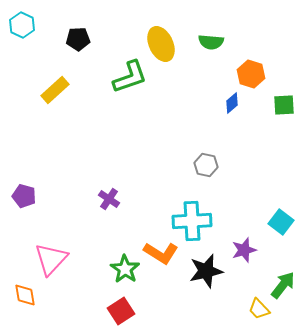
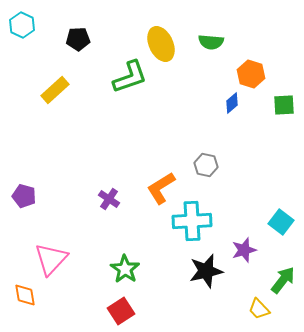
orange L-shape: moved 65 px up; rotated 116 degrees clockwise
green arrow: moved 5 px up
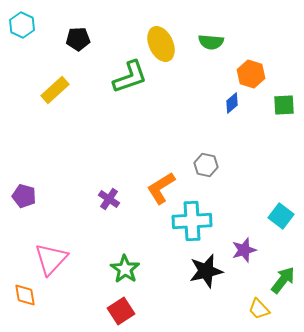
cyan square: moved 6 px up
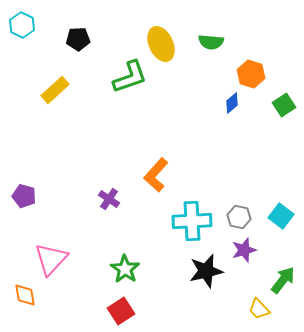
green square: rotated 30 degrees counterclockwise
gray hexagon: moved 33 px right, 52 px down
orange L-shape: moved 5 px left, 13 px up; rotated 16 degrees counterclockwise
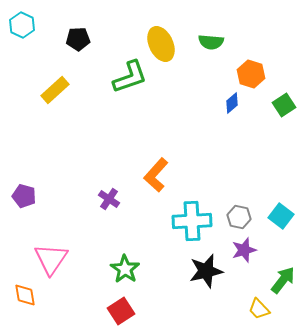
pink triangle: rotated 9 degrees counterclockwise
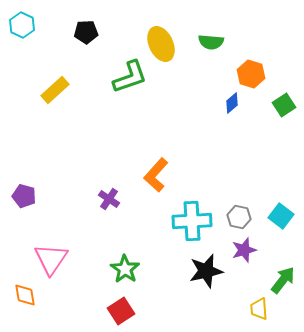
black pentagon: moved 8 px right, 7 px up
yellow trapezoid: rotated 40 degrees clockwise
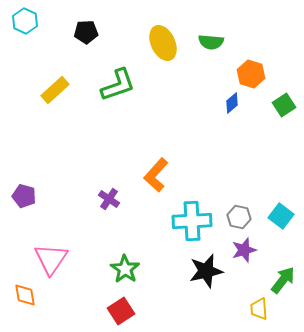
cyan hexagon: moved 3 px right, 4 px up
yellow ellipse: moved 2 px right, 1 px up
green L-shape: moved 12 px left, 8 px down
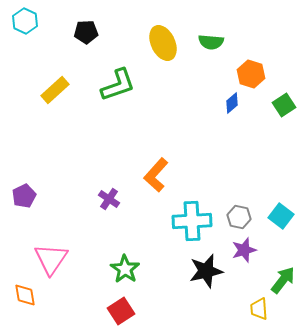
purple pentagon: rotated 30 degrees clockwise
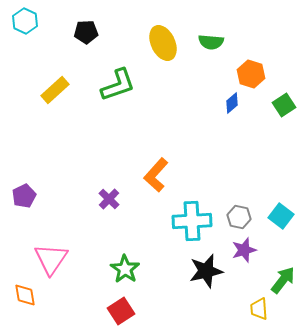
purple cross: rotated 10 degrees clockwise
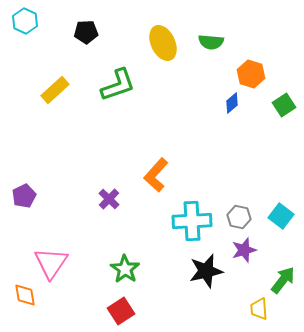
pink triangle: moved 4 px down
